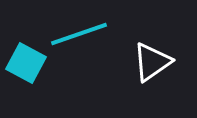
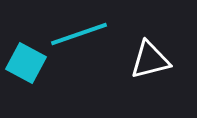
white triangle: moved 2 px left, 2 px up; rotated 21 degrees clockwise
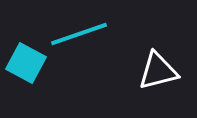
white triangle: moved 8 px right, 11 px down
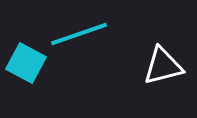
white triangle: moved 5 px right, 5 px up
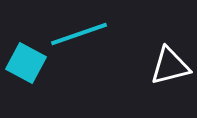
white triangle: moved 7 px right
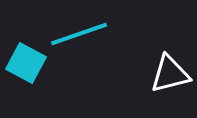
white triangle: moved 8 px down
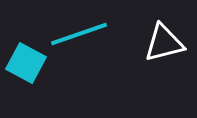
white triangle: moved 6 px left, 31 px up
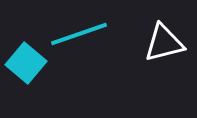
cyan square: rotated 12 degrees clockwise
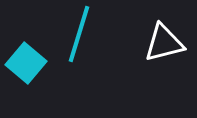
cyan line: rotated 54 degrees counterclockwise
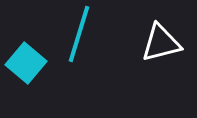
white triangle: moved 3 px left
